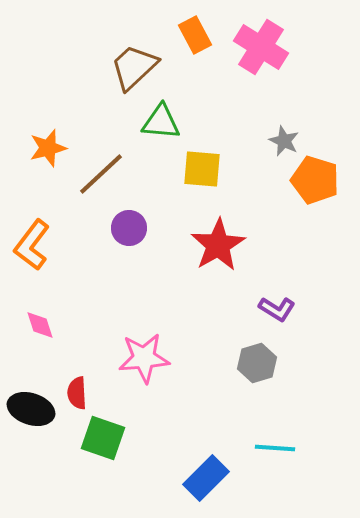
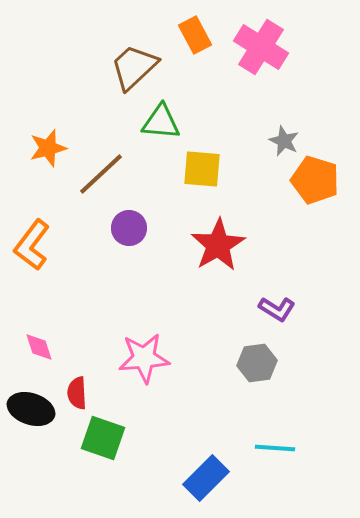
pink diamond: moved 1 px left, 22 px down
gray hexagon: rotated 9 degrees clockwise
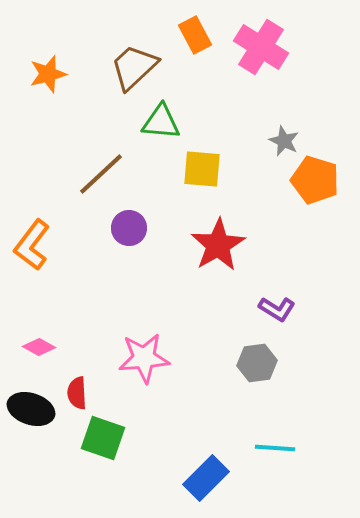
orange star: moved 74 px up
pink diamond: rotated 44 degrees counterclockwise
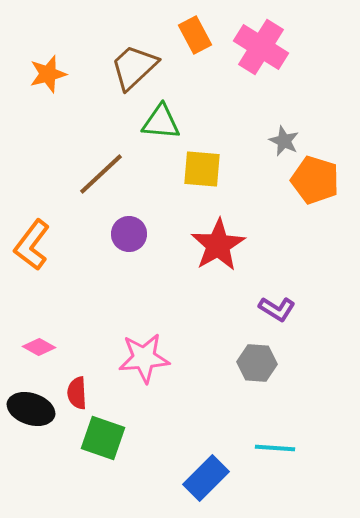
purple circle: moved 6 px down
gray hexagon: rotated 12 degrees clockwise
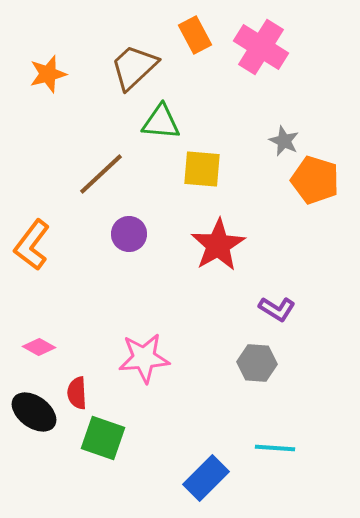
black ellipse: moved 3 px right, 3 px down; rotated 18 degrees clockwise
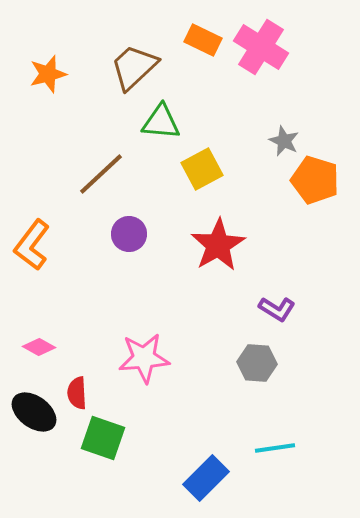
orange rectangle: moved 8 px right, 5 px down; rotated 36 degrees counterclockwise
yellow square: rotated 33 degrees counterclockwise
cyan line: rotated 12 degrees counterclockwise
